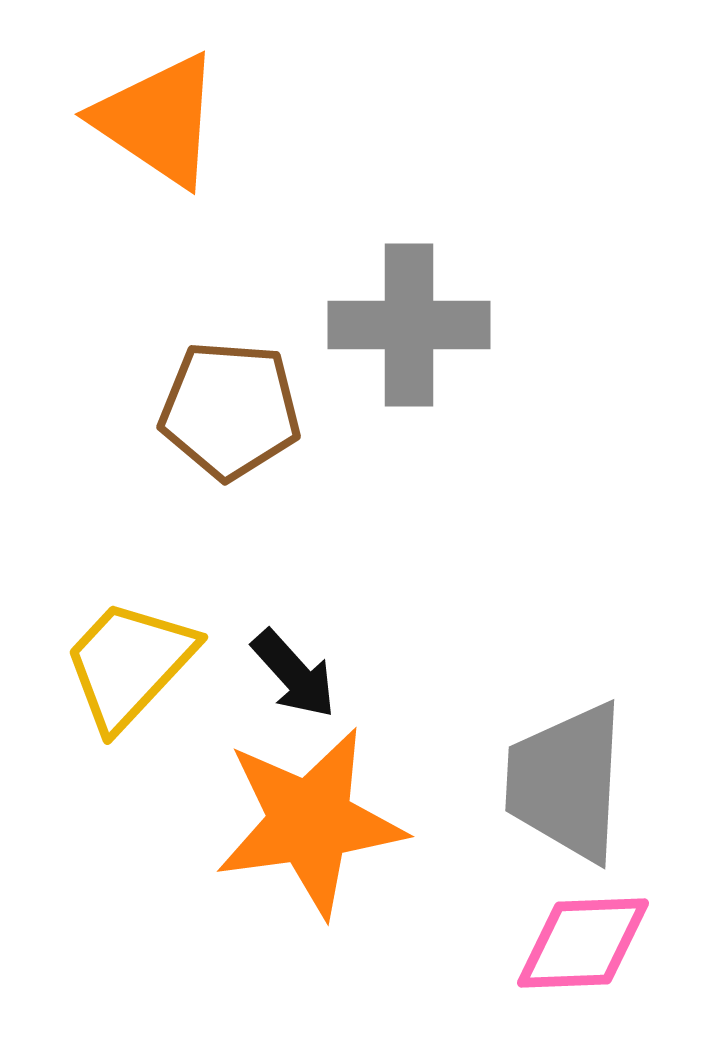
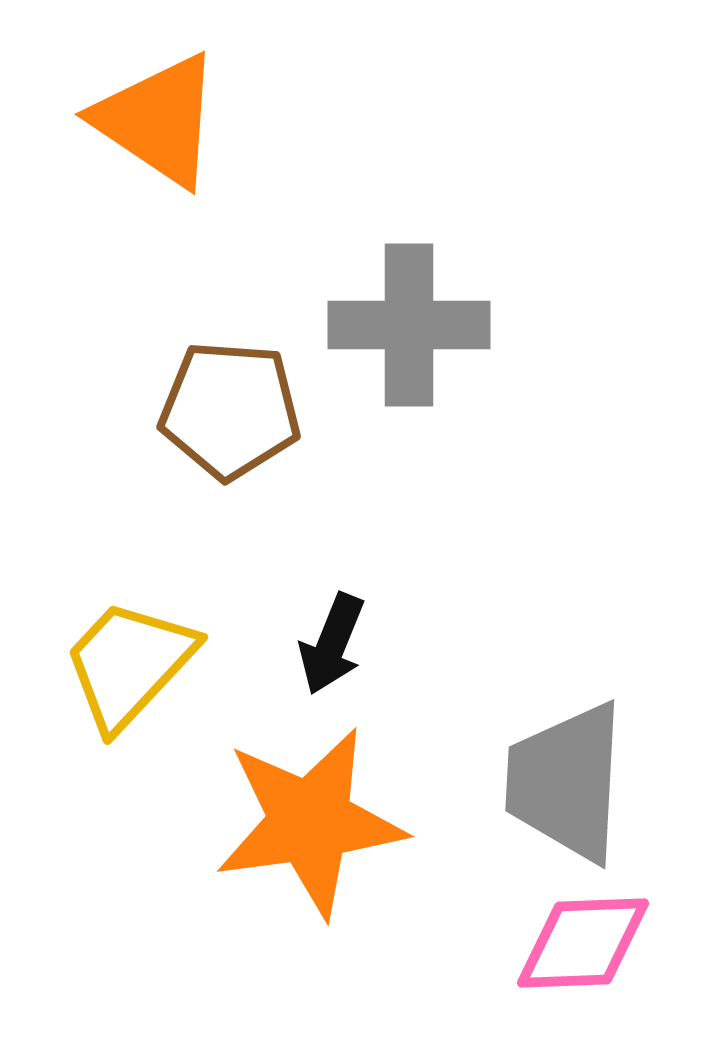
black arrow: moved 38 px right, 30 px up; rotated 64 degrees clockwise
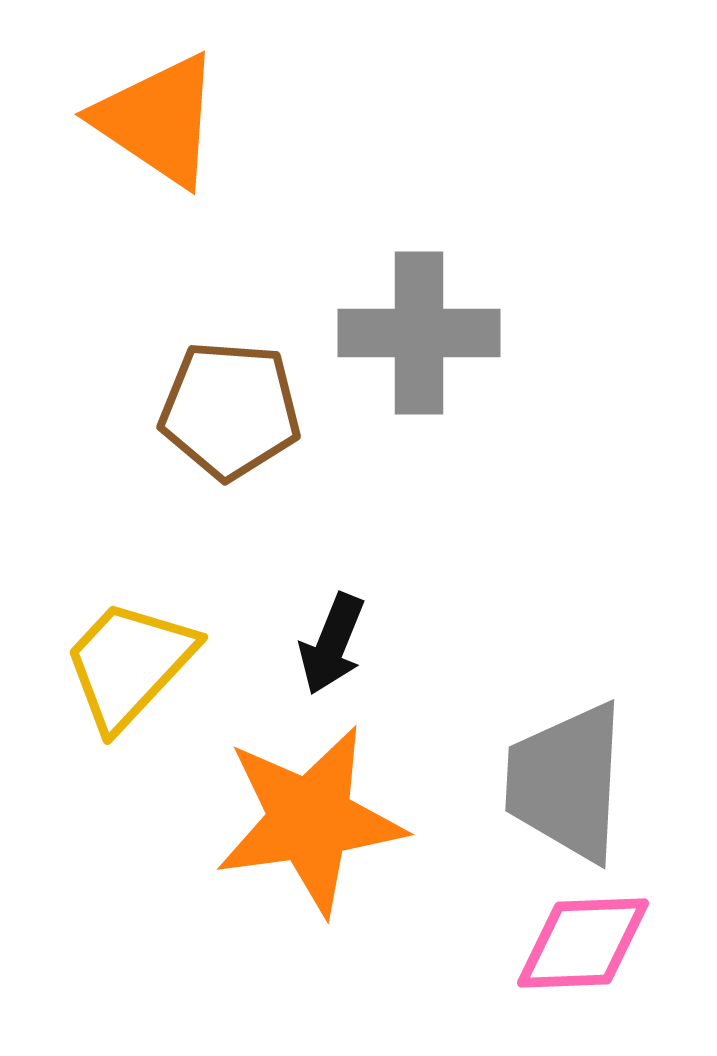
gray cross: moved 10 px right, 8 px down
orange star: moved 2 px up
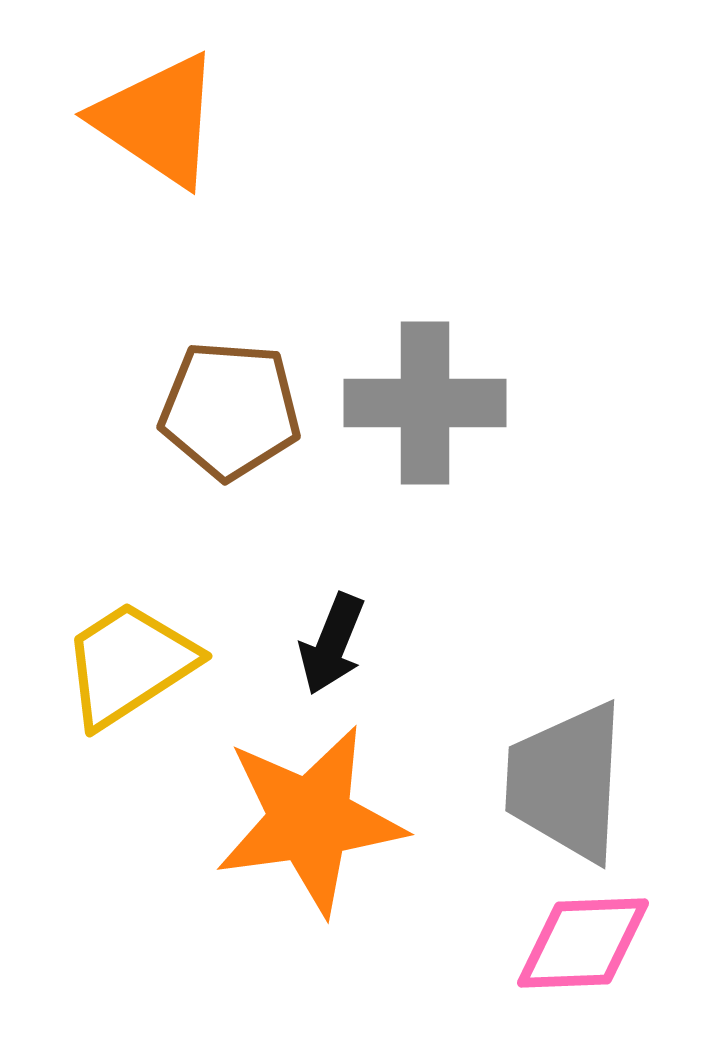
gray cross: moved 6 px right, 70 px down
yellow trapezoid: rotated 14 degrees clockwise
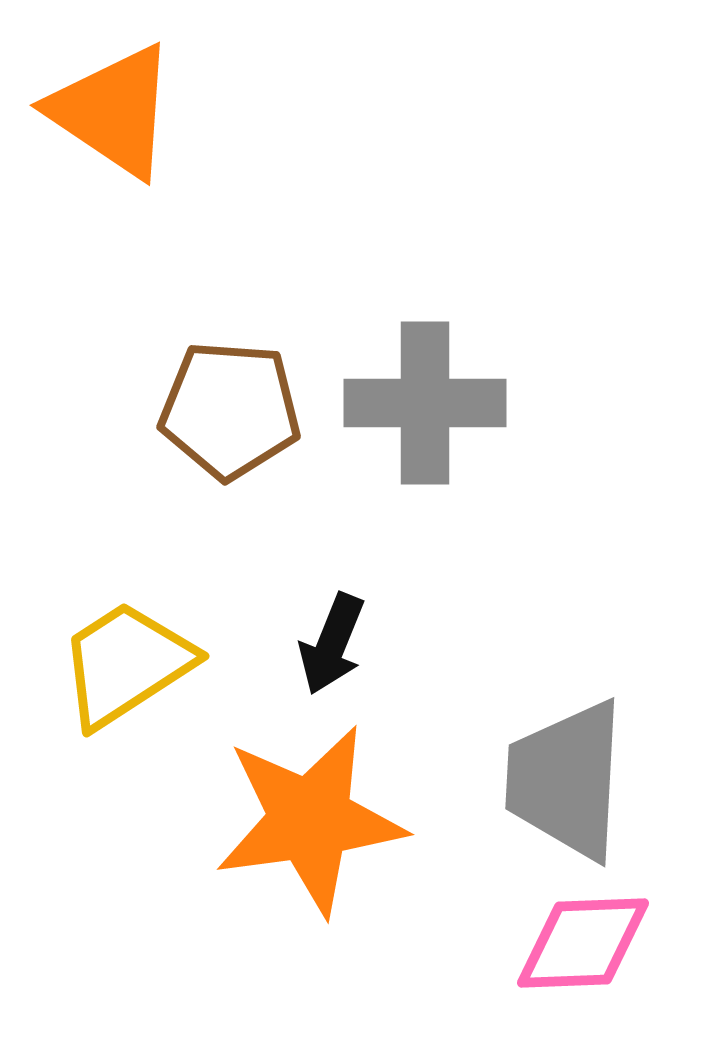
orange triangle: moved 45 px left, 9 px up
yellow trapezoid: moved 3 px left
gray trapezoid: moved 2 px up
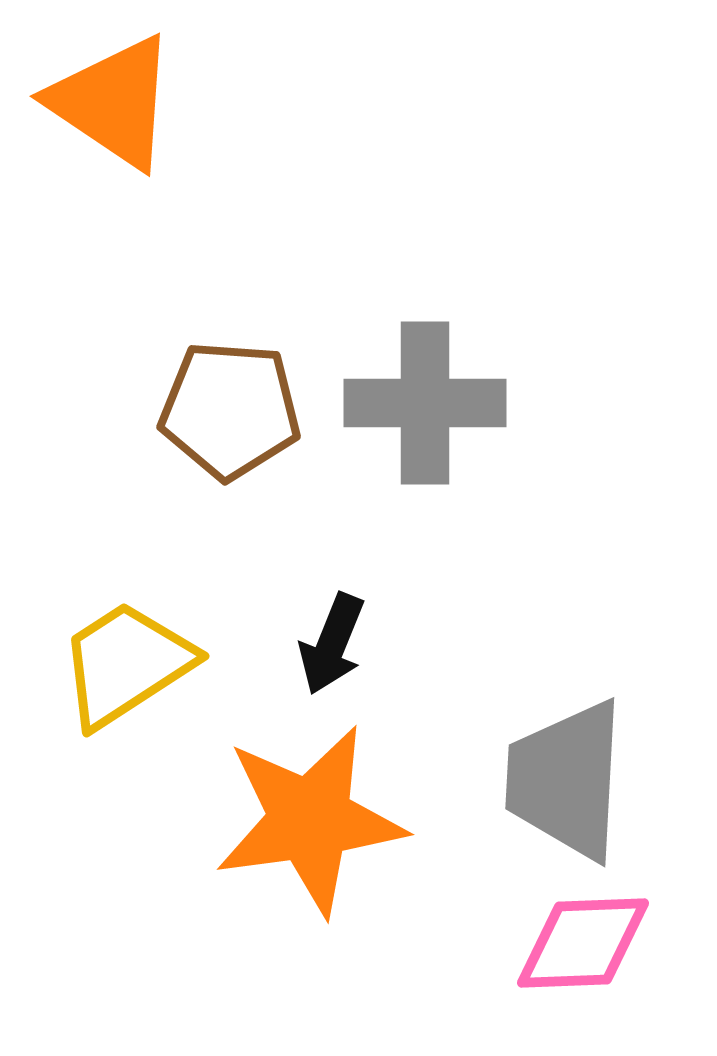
orange triangle: moved 9 px up
